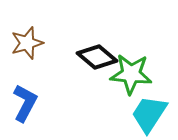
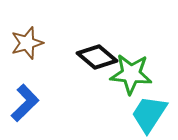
blue L-shape: rotated 18 degrees clockwise
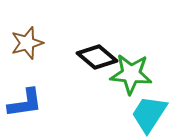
blue L-shape: rotated 36 degrees clockwise
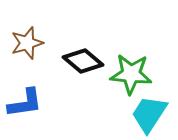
black diamond: moved 14 px left, 4 px down
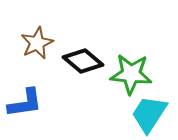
brown star: moved 10 px right; rotated 8 degrees counterclockwise
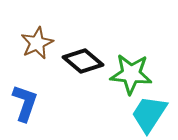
blue L-shape: rotated 63 degrees counterclockwise
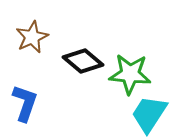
brown star: moved 5 px left, 6 px up
green star: moved 1 px left
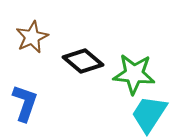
green star: moved 4 px right
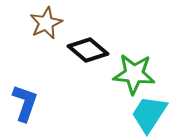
brown star: moved 14 px right, 14 px up
black diamond: moved 5 px right, 11 px up
